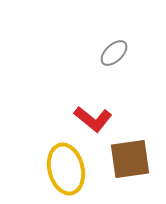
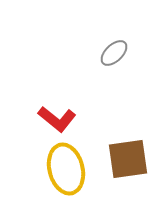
red L-shape: moved 36 px left
brown square: moved 2 px left
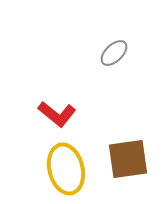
red L-shape: moved 5 px up
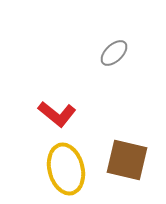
brown square: moved 1 px left, 1 px down; rotated 21 degrees clockwise
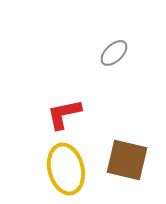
red L-shape: moved 7 px right; rotated 129 degrees clockwise
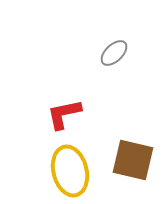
brown square: moved 6 px right
yellow ellipse: moved 4 px right, 2 px down
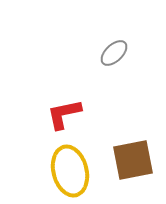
brown square: rotated 24 degrees counterclockwise
